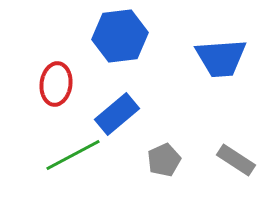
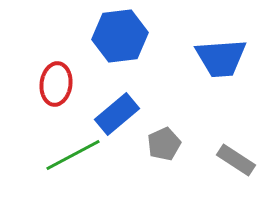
gray pentagon: moved 16 px up
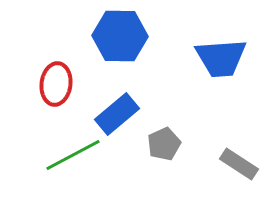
blue hexagon: rotated 8 degrees clockwise
gray rectangle: moved 3 px right, 4 px down
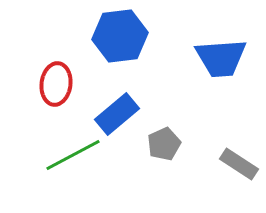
blue hexagon: rotated 8 degrees counterclockwise
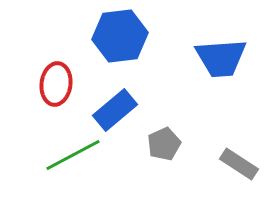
blue rectangle: moved 2 px left, 4 px up
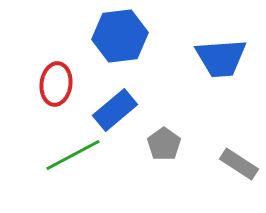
gray pentagon: rotated 12 degrees counterclockwise
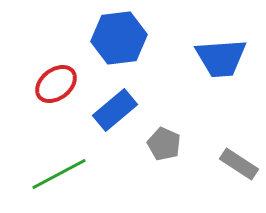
blue hexagon: moved 1 px left, 2 px down
red ellipse: rotated 45 degrees clockwise
gray pentagon: rotated 12 degrees counterclockwise
green line: moved 14 px left, 19 px down
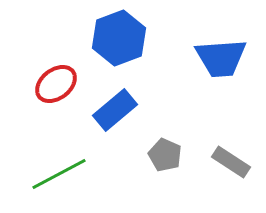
blue hexagon: rotated 14 degrees counterclockwise
gray pentagon: moved 1 px right, 11 px down
gray rectangle: moved 8 px left, 2 px up
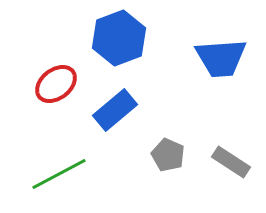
gray pentagon: moved 3 px right
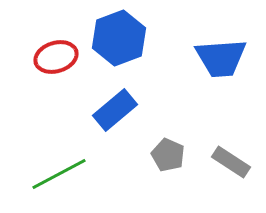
red ellipse: moved 27 px up; rotated 21 degrees clockwise
